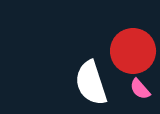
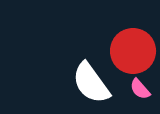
white semicircle: rotated 18 degrees counterclockwise
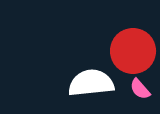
white semicircle: rotated 120 degrees clockwise
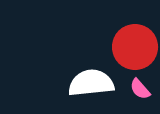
red circle: moved 2 px right, 4 px up
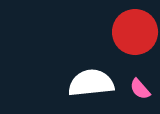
red circle: moved 15 px up
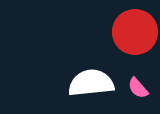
pink semicircle: moved 2 px left, 1 px up
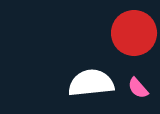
red circle: moved 1 px left, 1 px down
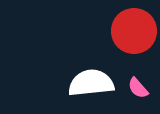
red circle: moved 2 px up
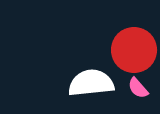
red circle: moved 19 px down
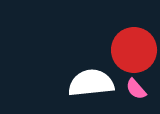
pink semicircle: moved 2 px left, 1 px down
